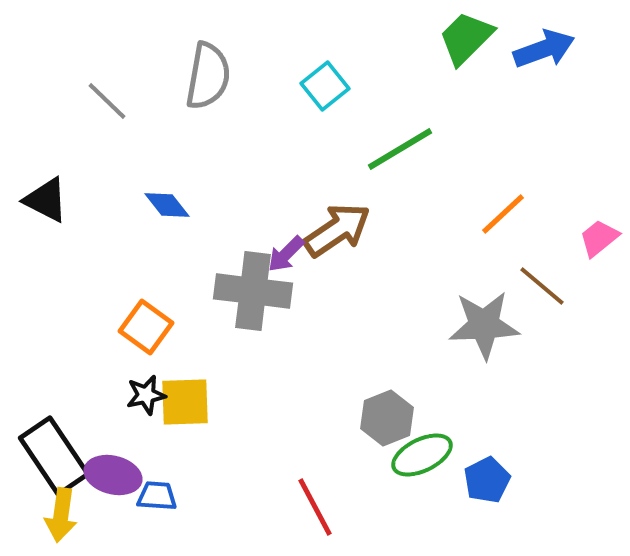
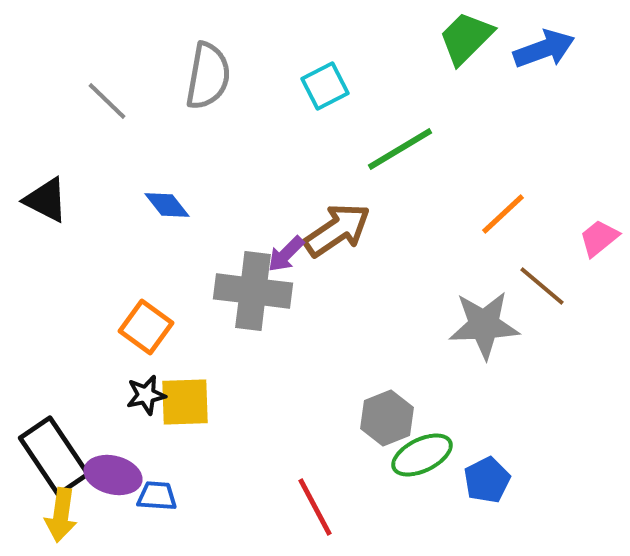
cyan square: rotated 12 degrees clockwise
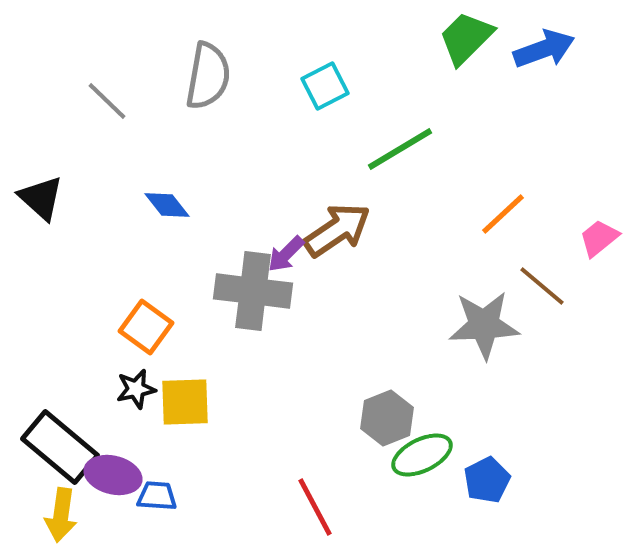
black triangle: moved 5 px left, 2 px up; rotated 15 degrees clockwise
black star: moved 10 px left, 6 px up
black rectangle: moved 6 px right, 9 px up; rotated 16 degrees counterclockwise
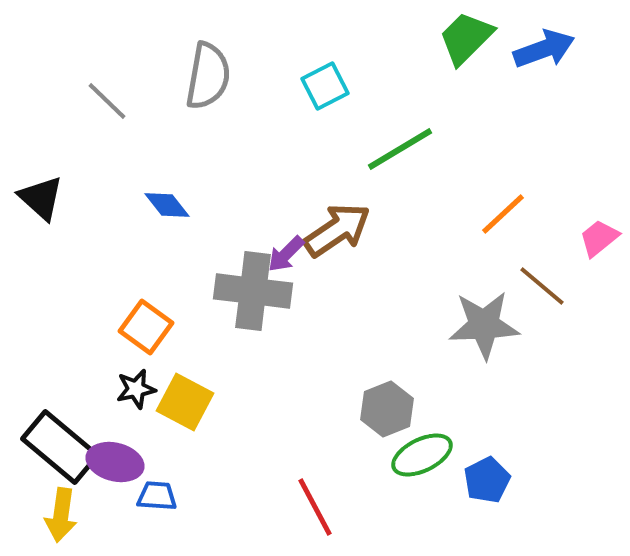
yellow square: rotated 30 degrees clockwise
gray hexagon: moved 9 px up
purple ellipse: moved 2 px right, 13 px up
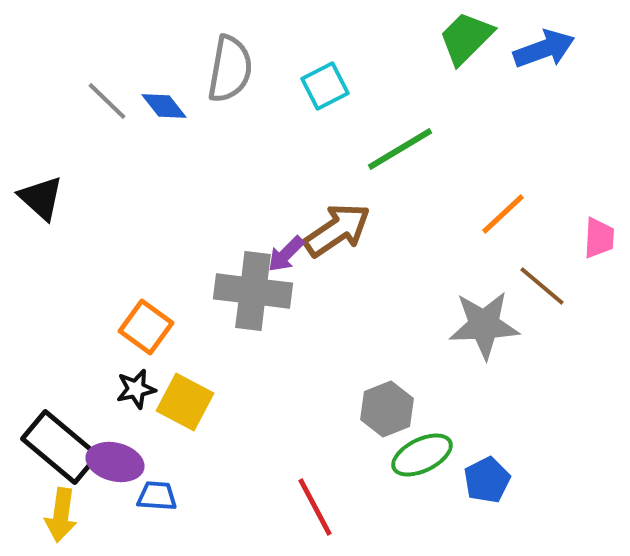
gray semicircle: moved 22 px right, 7 px up
blue diamond: moved 3 px left, 99 px up
pink trapezoid: rotated 132 degrees clockwise
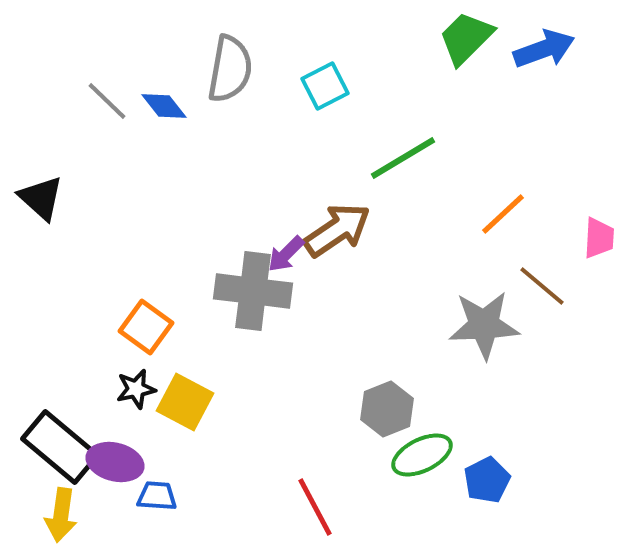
green line: moved 3 px right, 9 px down
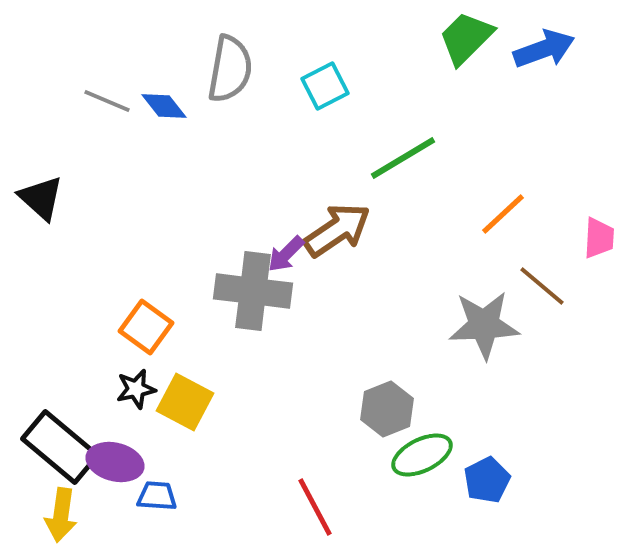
gray line: rotated 21 degrees counterclockwise
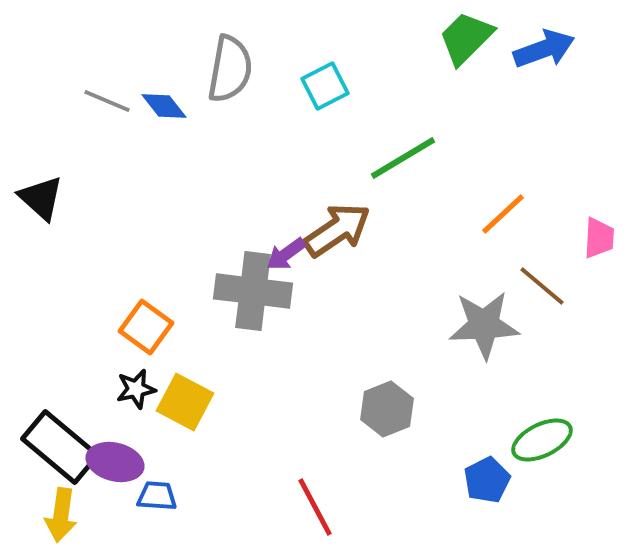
purple arrow: rotated 9 degrees clockwise
green ellipse: moved 120 px right, 15 px up
